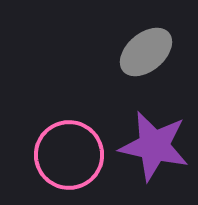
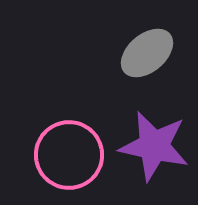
gray ellipse: moved 1 px right, 1 px down
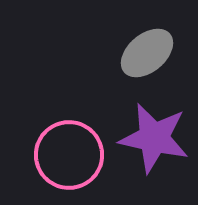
purple star: moved 8 px up
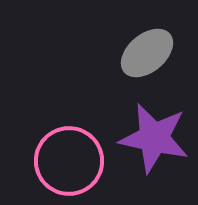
pink circle: moved 6 px down
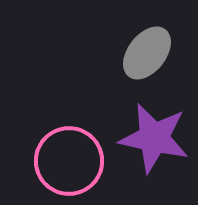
gray ellipse: rotated 12 degrees counterclockwise
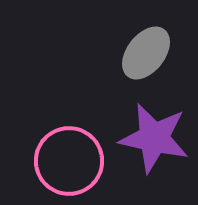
gray ellipse: moved 1 px left
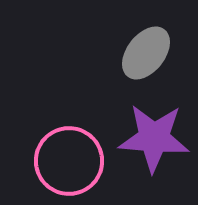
purple star: rotated 8 degrees counterclockwise
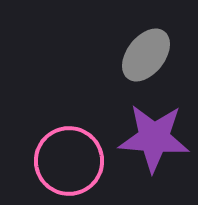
gray ellipse: moved 2 px down
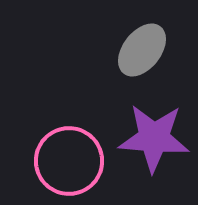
gray ellipse: moved 4 px left, 5 px up
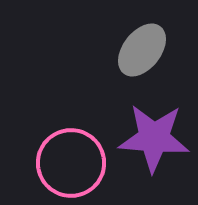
pink circle: moved 2 px right, 2 px down
